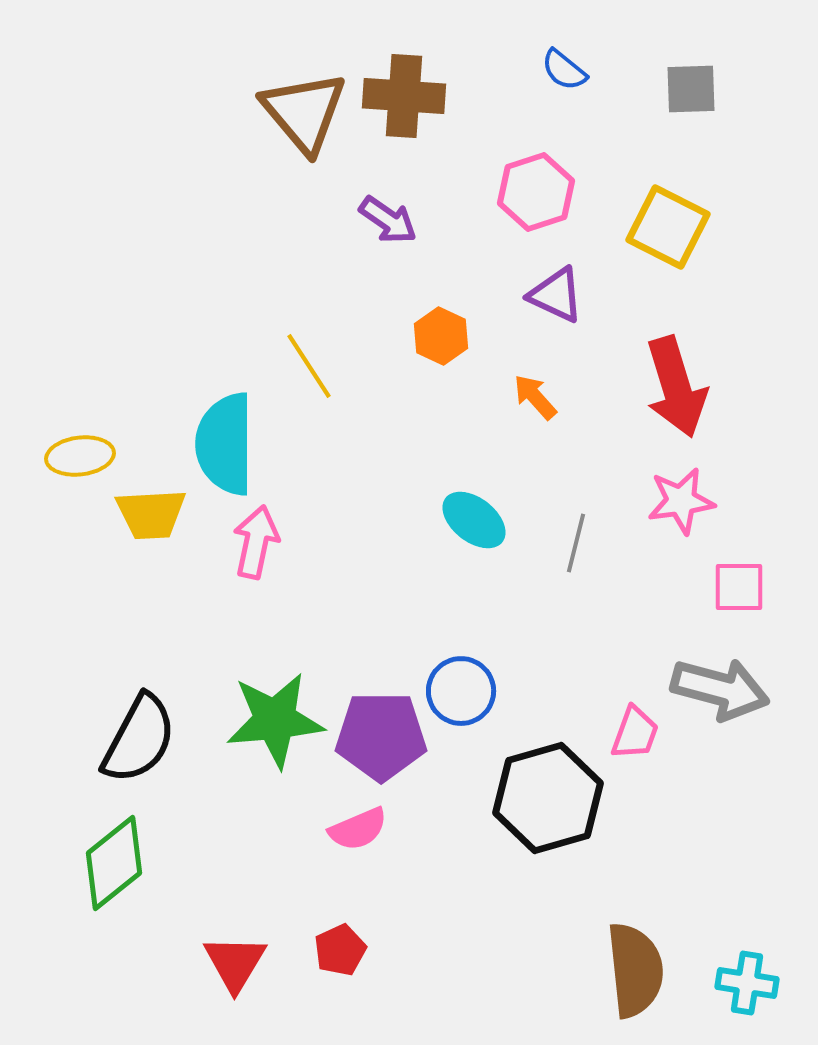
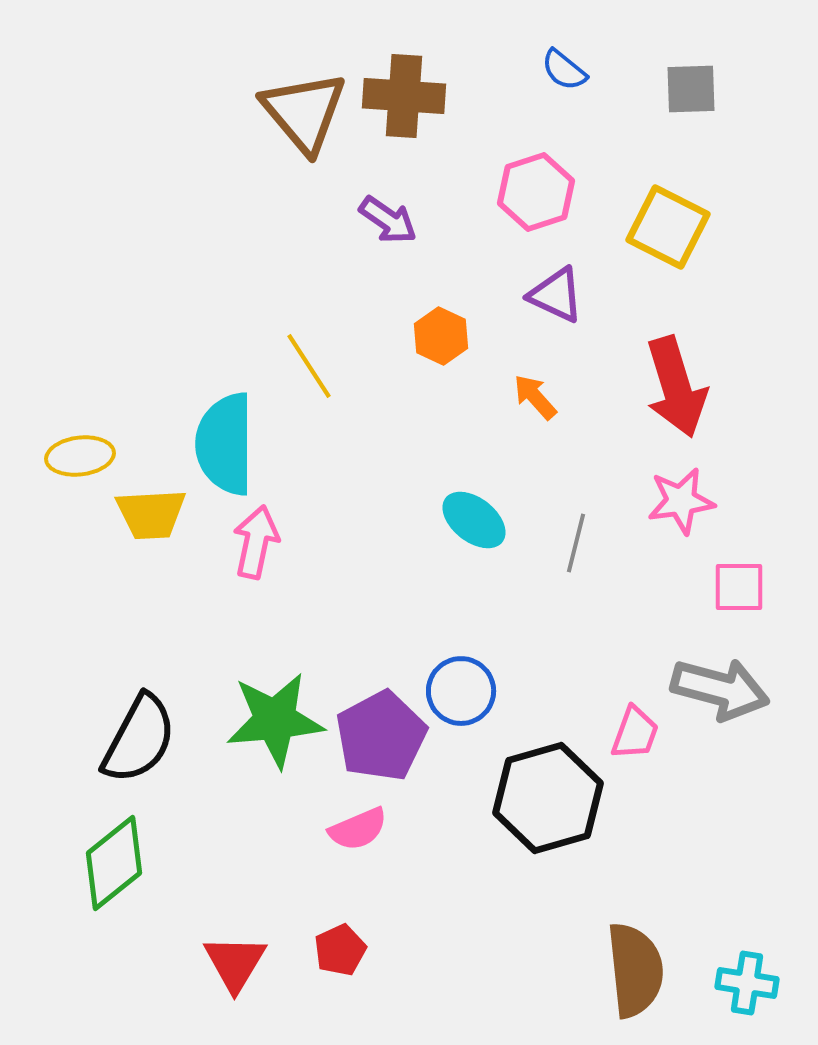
purple pentagon: rotated 28 degrees counterclockwise
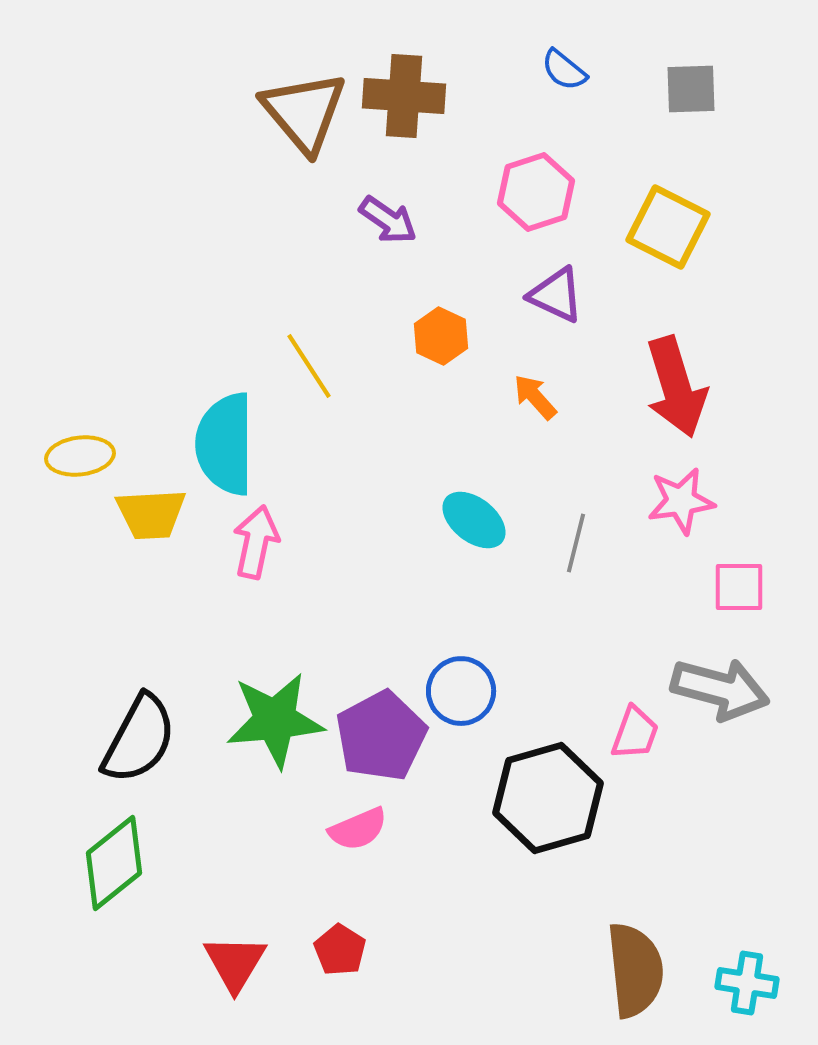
red pentagon: rotated 15 degrees counterclockwise
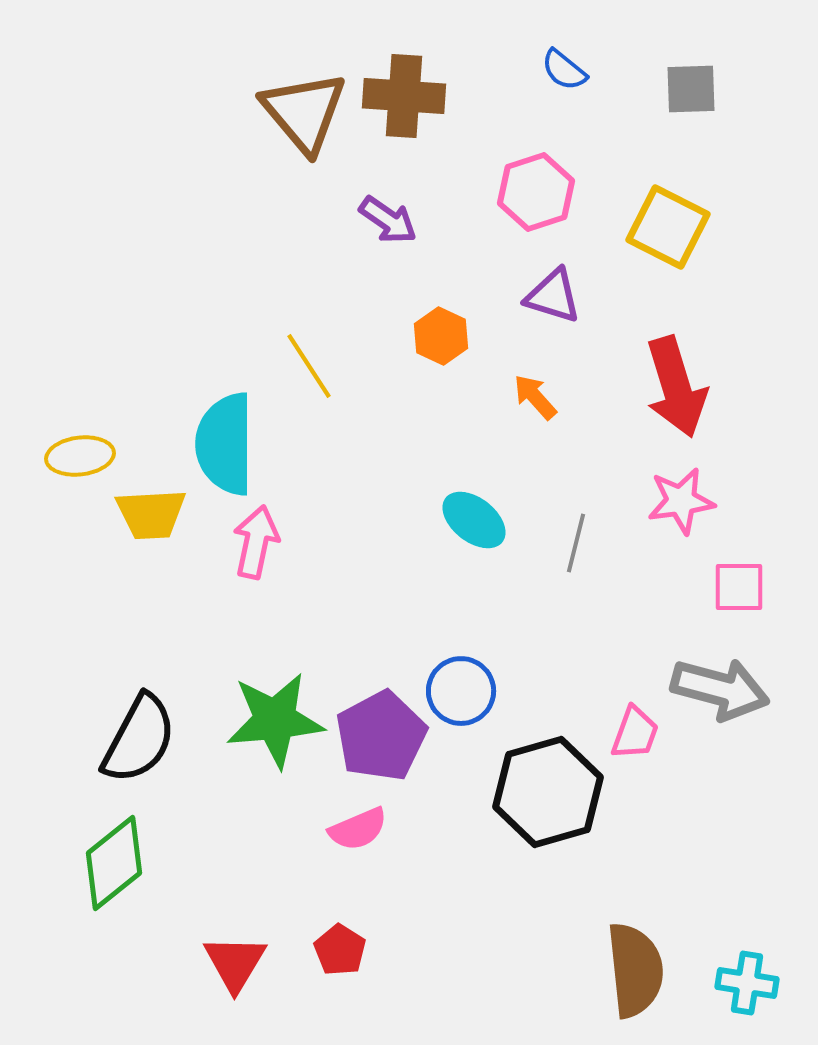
purple triangle: moved 3 px left, 1 px down; rotated 8 degrees counterclockwise
black hexagon: moved 6 px up
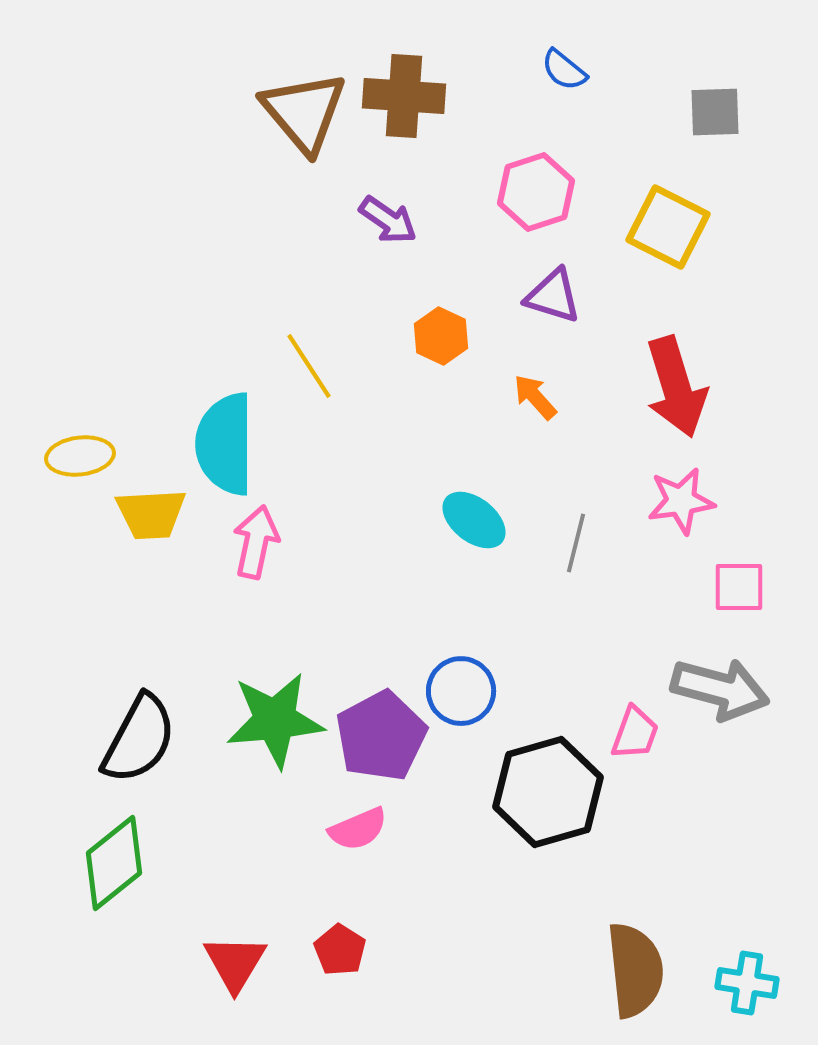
gray square: moved 24 px right, 23 px down
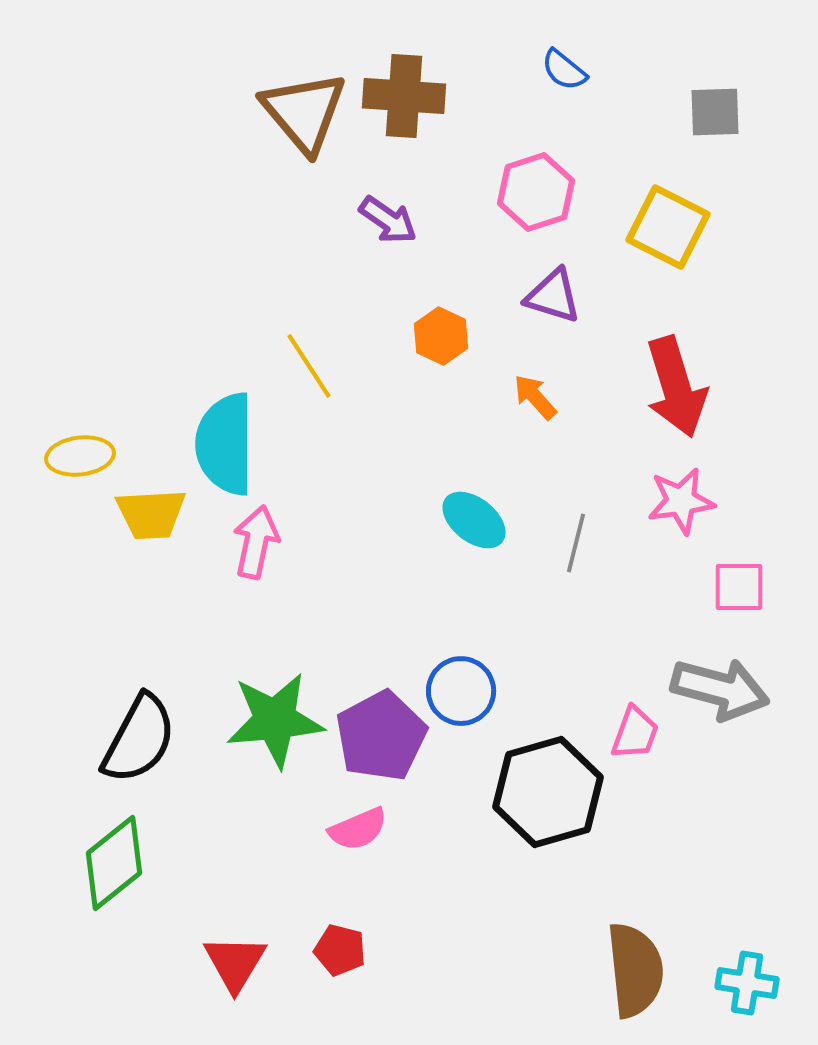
red pentagon: rotated 18 degrees counterclockwise
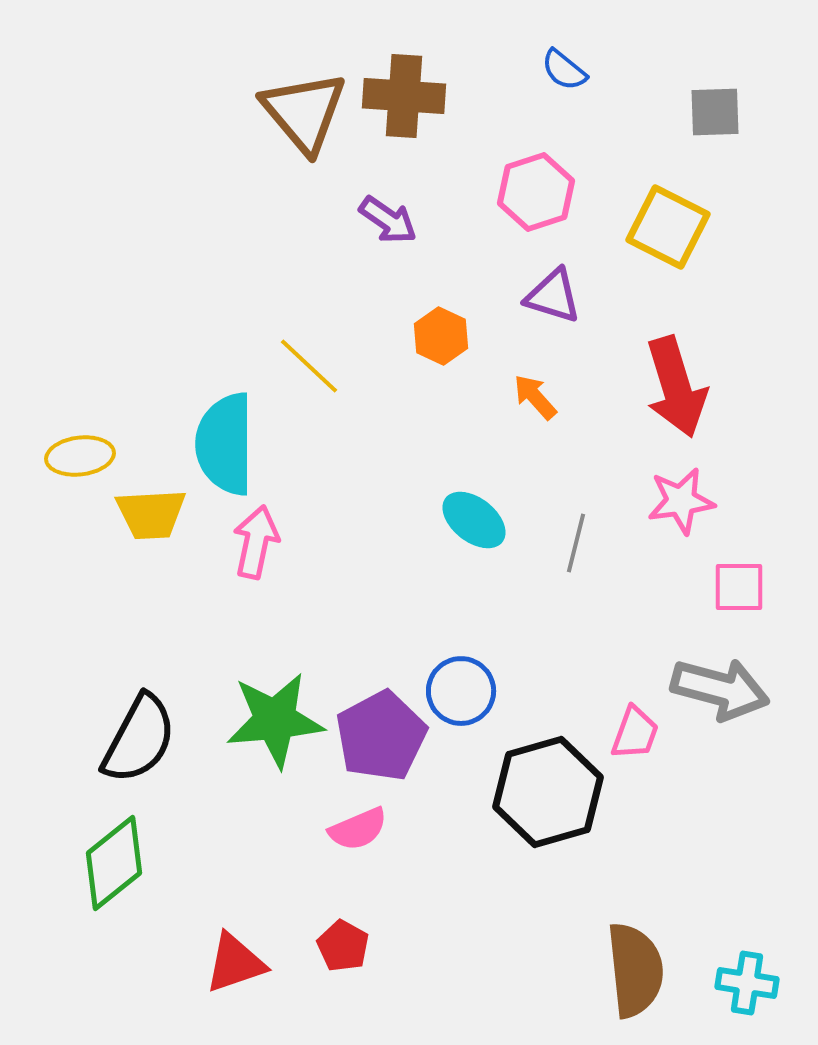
yellow line: rotated 14 degrees counterclockwise
red pentagon: moved 3 px right, 4 px up; rotated 15 degrees clockwise
red triangle: rotated 40 degrees clockwise
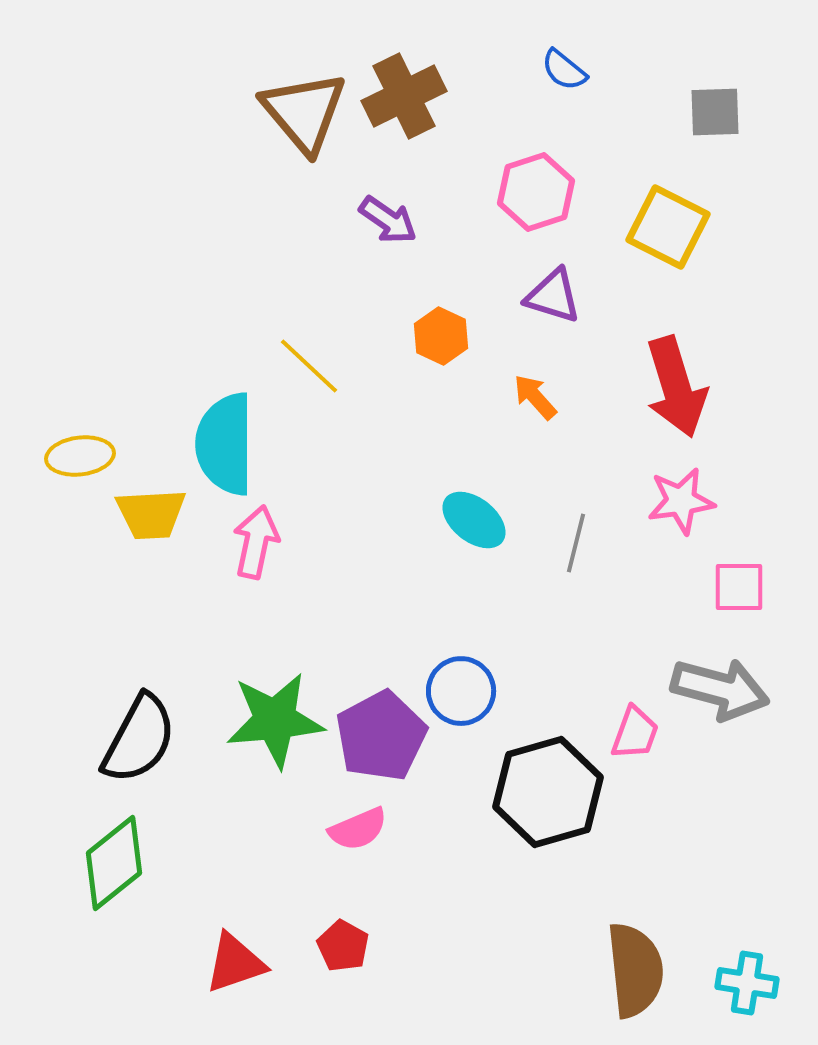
brown cross: rotated 30 degrees counterclockwise
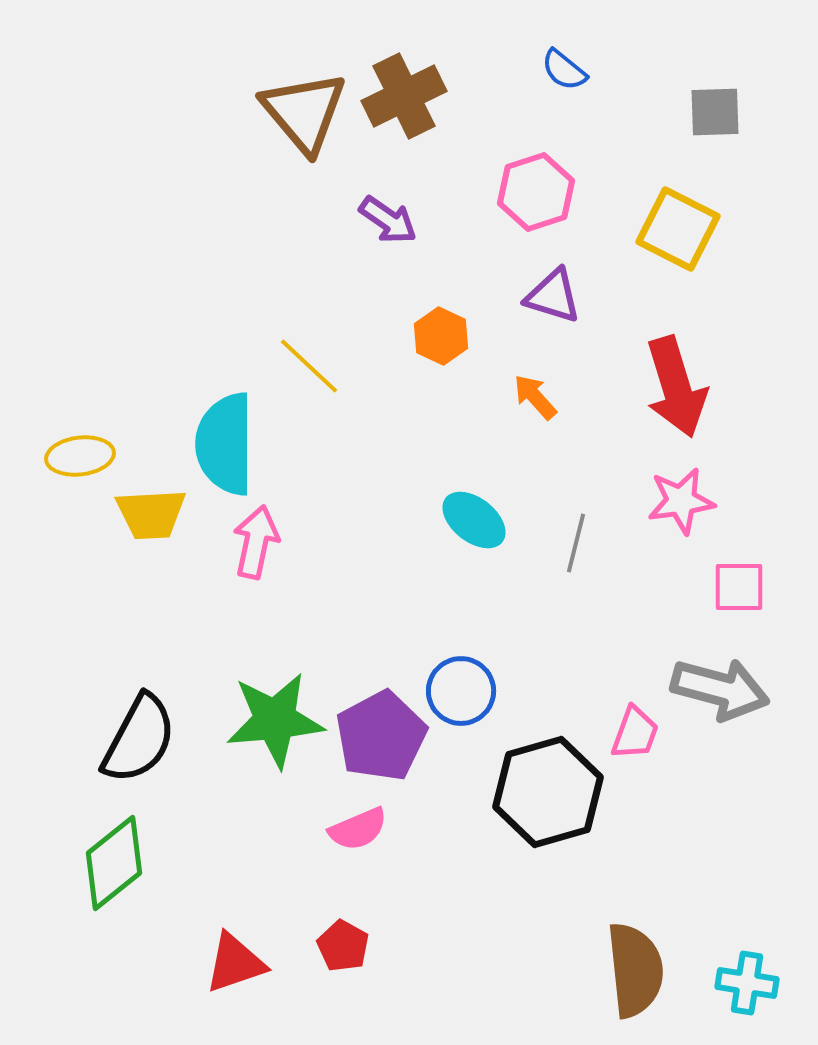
yellow square: moved 10 px right, 2 px down
